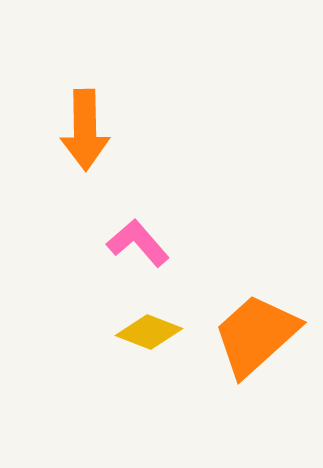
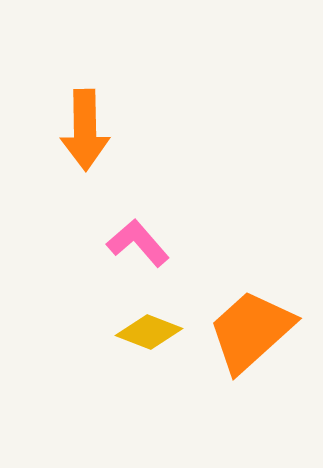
orange trapezoid: moved 5 px left, 4 px up
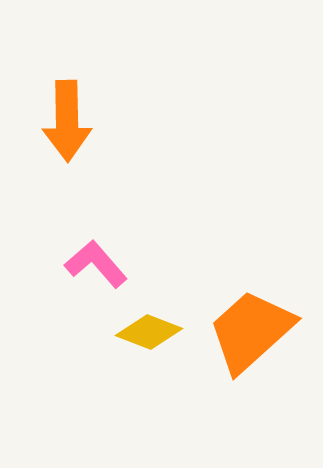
orange arrow: moved 18 px left, 9 px up
pink L-shape: moved 42 px left, 21 px down
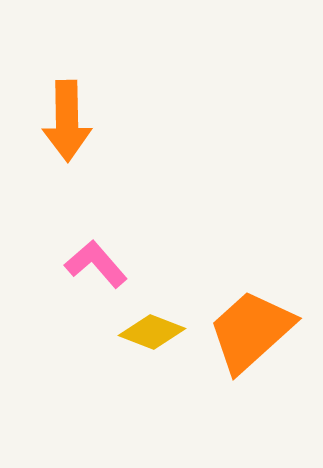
yellow diamond: moved 3 px right
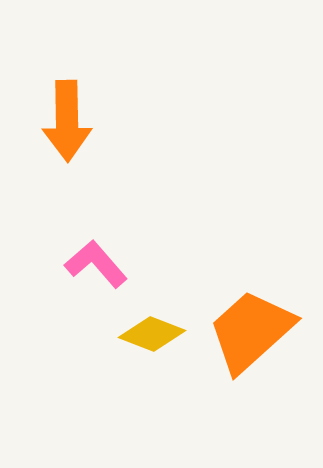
yellow diamond: moved 2 px down
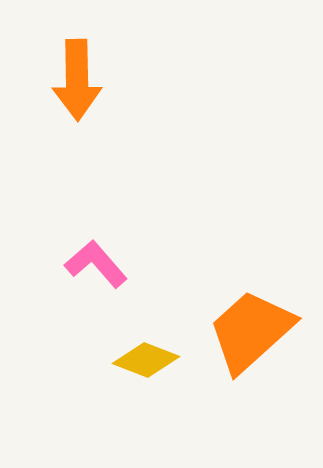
orange arrow: moved 10 px right, 41 px up
yellow diamond: moved 6 px left, 26 px down
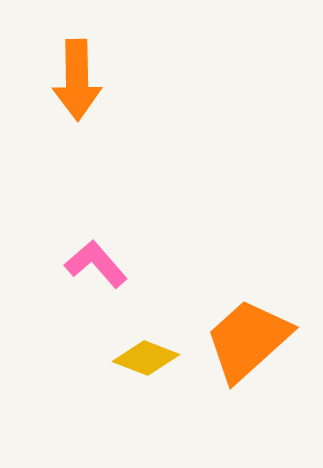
orange trapezoid: moved 3 px left, 9 px down
yellow diamond: moved 2 px up
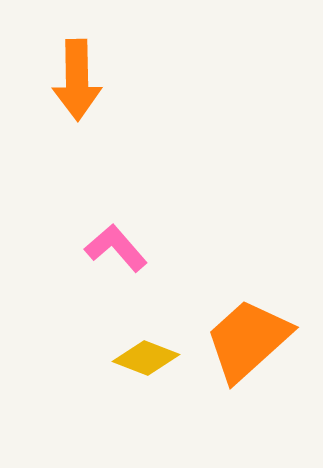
pink L-shape: moved 20 px right, 16 px up
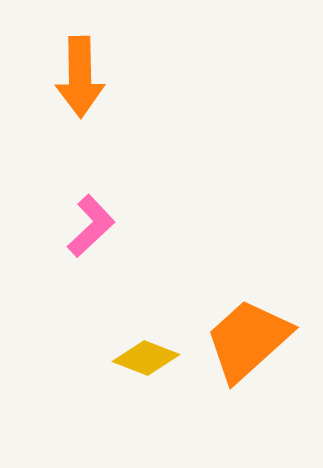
orange arrow: moved 3 px right, 3 px up
pink L-shape: moved 25 px left, 22 px up; rotated 88 degrees clockwise
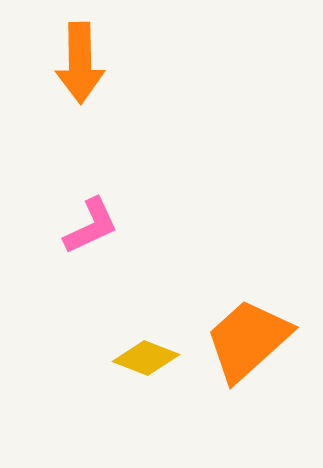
orange arrow: moved 14 px up
pink L-shape: rotated 18 degrees clockwise
